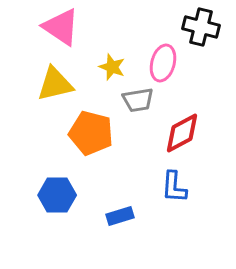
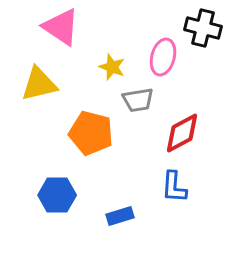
black cross: moved 2 px right, 1 px down
pink ellipse: moved 6 px up
yellow triangle: moved 16 px left
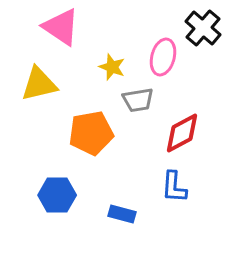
black cross: rotated 27 degrees clockwise
orange pentagon: rotated 24 degrees counterclockwise
blue rectangle: moved 2 px right, 2 px up; rotated 32 degrees clockwise
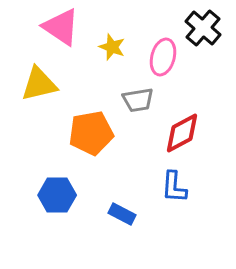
yellow star: moved 20 px up
blue rectangle: rotated 12 degrees clockwise
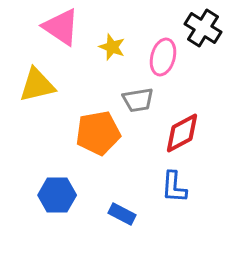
black cross: rotated 9 degrees counterclockwise
yellow triangle: moved 2 px left, 1 px down
orange pentagon: moved 7 px right
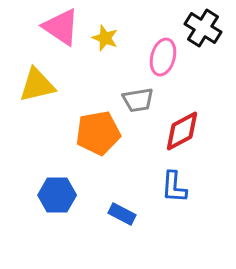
yellow star: moved 7 px left, 9 px up
red diamond: moved 2 px up
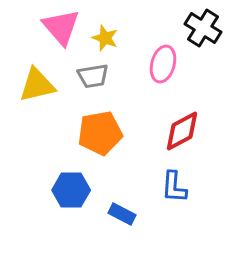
pink triangle: rotated 15 degrees clockwise
pink ellipse: moved 7 px down
gray trapezoid: moved 45 px left, 24 px up
orange pentagon: moved 2 px right
blue hexagon: moved 14 px right, 5 px up
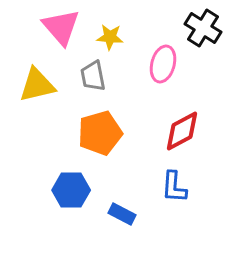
yellow star: moved 5 px right, 1 px up; rotated 16 degrees counterclockwise
gray trapezoid: rotated 88 degrees clockwise
orange pentagon: rotated 6 degrees counterclockwise
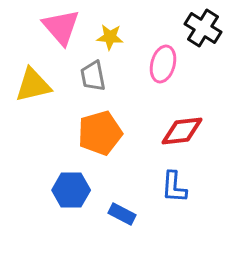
yellow triangle: moved 4 px left
red diamond: rotated 21 degrees clockwise
